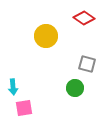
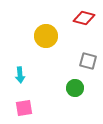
red diamond: rotated 20 degrees counterclockwise
gray square: moved 1 px right, 3 px up
cyan arrow: moved 7 px right, 12 px up
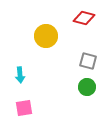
green circle: moved 12 px right, 1 px up
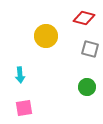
gray square: moved 2 px right, 12 px up
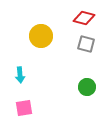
yellow circle: moved 5 px left
gray square: moved 4 px left, 5 px up
